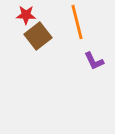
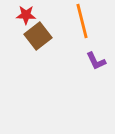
orange line: moved 5 px right, 1 px up
purple L-shape: moved 2 px right
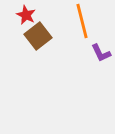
red star: rotated 24 degrees clockwise
purple L-shape: moved 5 px right, 8 px up
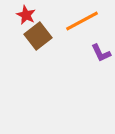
orange line: rotated 76 degrees clockwise
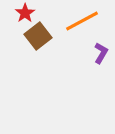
red star: moved 1 px left, 2 px up; rotated 12 degrees clockwise
purple L-shape: rotated 125 degrees counterclockwise
